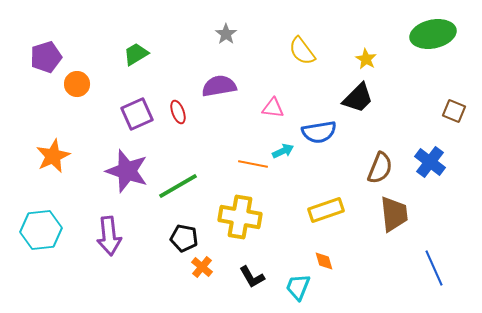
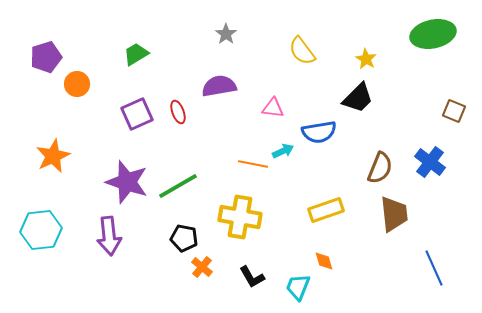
purple star: moved 11 px down
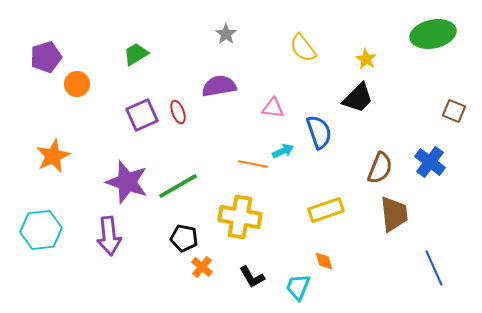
yellow semicircle: moved 1 px right, 3 px up
purple square: moved 5 px right, 1 px down
blue semicircle: rotated 100 degrees counterclockwise
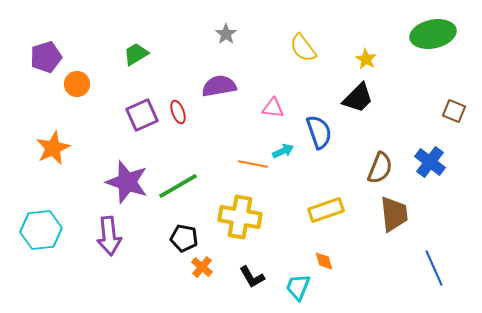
orange star: moved 8 px up
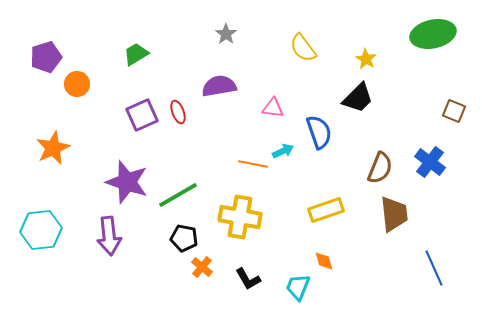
green line: moved 9 px down
black L-shape: moved 4 px left, 2 px down
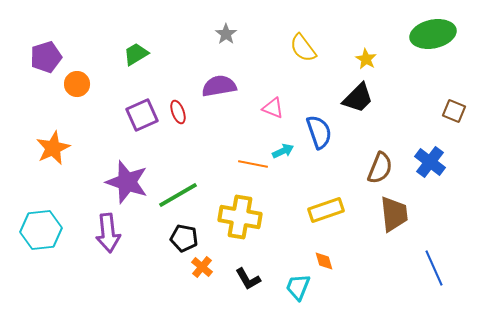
pink triangle: rotated 15 degrees clockwise
purple arrow: moved 1 px left, 3 px up
